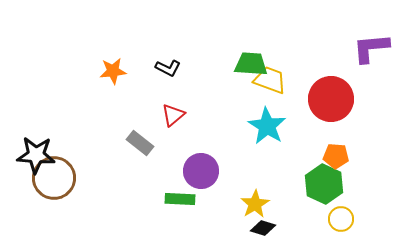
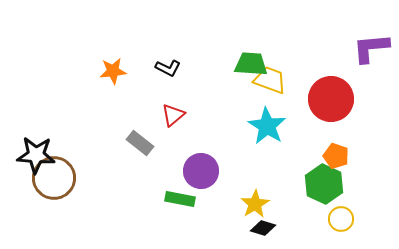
orange pentagon: rotated 15 degrees clockwise
green rectangle: rotated 8 degrees clockwise
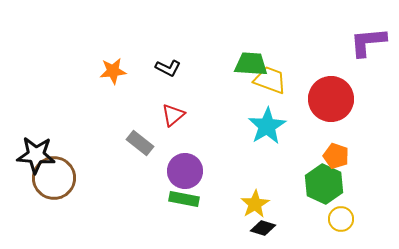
purple L-shape: moved 3 px left, 6 px up
cyan star: rotated 9 degrees clockwise
purple circle: moved 16 px left
green rectangle: moved 4 px right
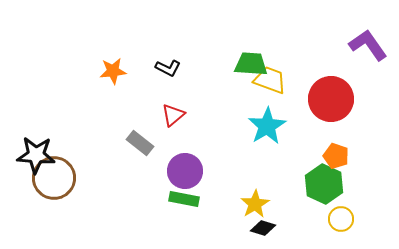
purple L-shape: moved 3 px down; rotated 60 degrees clockwise
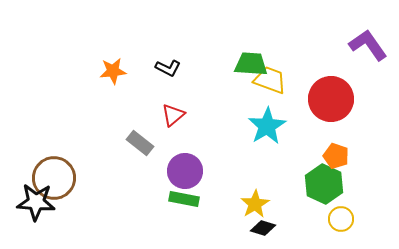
black star: moved 47 px down
